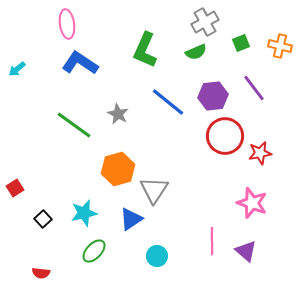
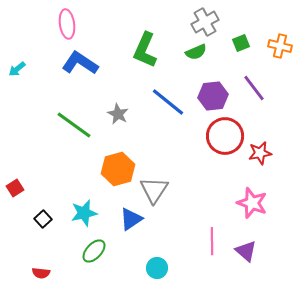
cyan circle: moved 12 px down
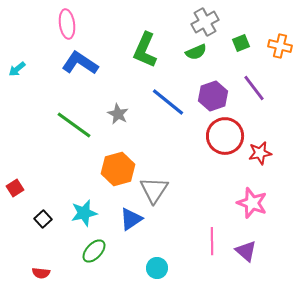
purple hexagon: rotated 12 degrees counterclockwise
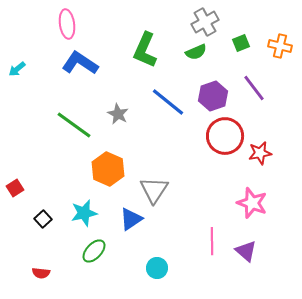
orange hexagon: moved 10 px left; rotated 20 degrees counterclockwise
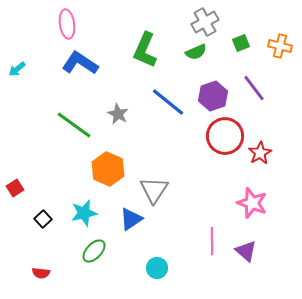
red star: rotated 20 degrees counterclockwise
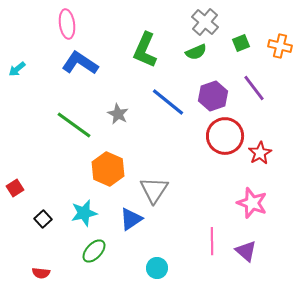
gray cross: rotated 20 degrees counterclockwise
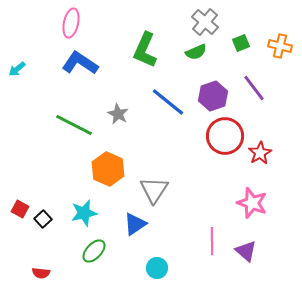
pink ellipse: moved 4 px right, 1 px up; rotated 20 degrees clockwise
green line: rotated 9 degrees counterclockwise
red square: moved 5 px right, 21 px down; rotated 30 degrees counterclockwise
blue triangle: moved 4 px right, 5 px down
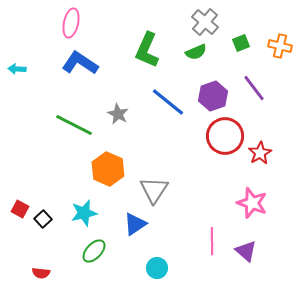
green L-shape: moved 2 px right
cyan arrow: rotated 42 degrees clockwise
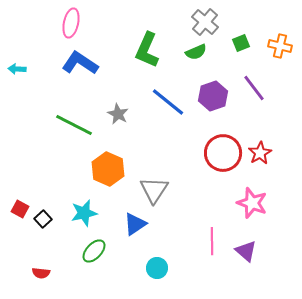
red circle: moved 2 px left, 17 px down
